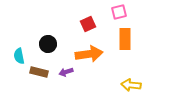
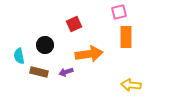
red square: moved 14 px left
orange rectangle: moved 1 px right, 2 px up
black circle: moved 3 px left, 1 px down
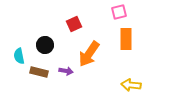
orange rectangle: moved 2 px down
orange arrow: rotated 132 degrees clockwise
purple arrow: moved 1 px up; rotated 152 degrees counterclockwise
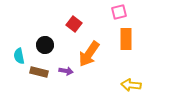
red square: rotated 28 degrees counterclockwise
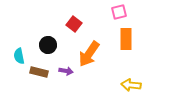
black circle: moved 3 px right
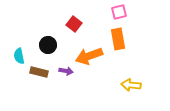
orange rectangle: moved 8 px left; rotated 10 degrees counterclockwise
orange arrow: moved 2 px down; rotated 36 degrees clockwise
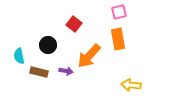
orange arrow: rotated 28 degrees counterclockwise
